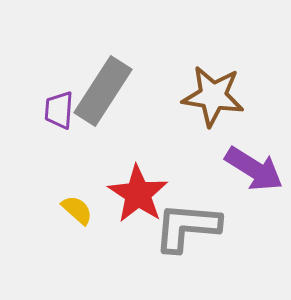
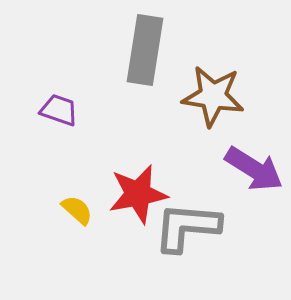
gray rectangle: moved 42 px right, 41 px up; rotated 24 degrees counterclockwise
purple trapezoid: rotated 105 degrees clockwise
red star: rotated 28 degrees clockwise
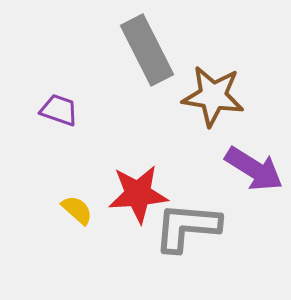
gray rectangle: moved 2 px right; rotated 36 degrees counterclockwise
red star: rotated 6 degrees clockwise
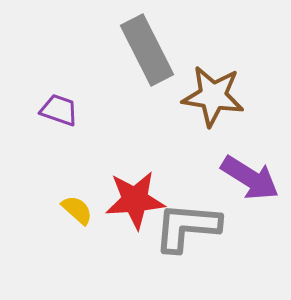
purple arrow: moved 4 px left, 9 px down
red star: moved 3 px left, 6 px down
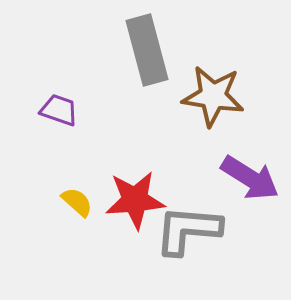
gray rectangle: rotated 12 degrees clockwise
yellow semicircle: moved 8 px up
gray L-shape: moved 1 px right, 3 px down
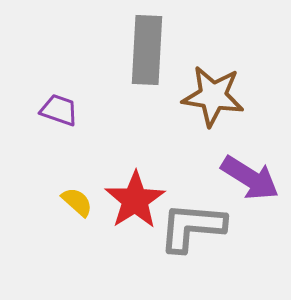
gray rectangle: rotated 18 degrees clockwise
red star: rotated 28 degrees counterclockwise
gray L-shape: moved 4 px right, 3 px up
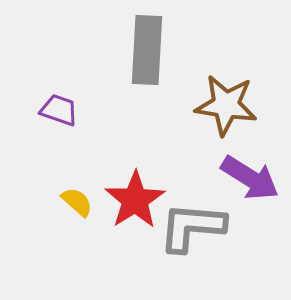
brown star: moved 13 px right, 9 px down
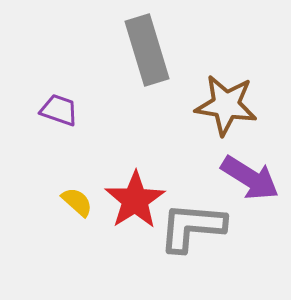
gray rectangle: rotated 20 degrees counterclockwise
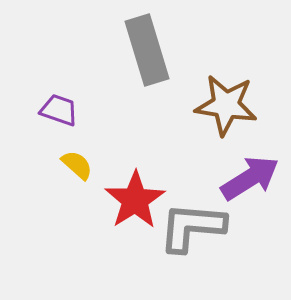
purple arrow: rotated 64 degrees counterclockwise
yellow semicircle: moved 37 px up
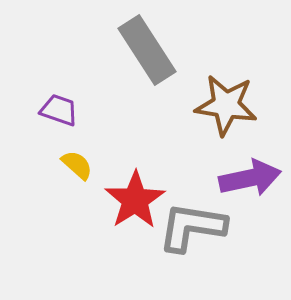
gray rectangle: rotated 16 degrees counterclockwise
purple arrow: rotated 20 degrees clockwise
gray L-shape: rotated 4 degrees clockwise
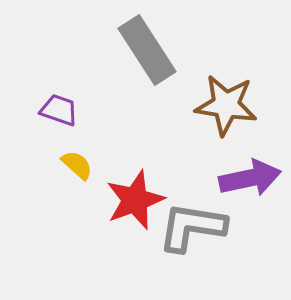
red star: rotated 12 degrees clockwise
